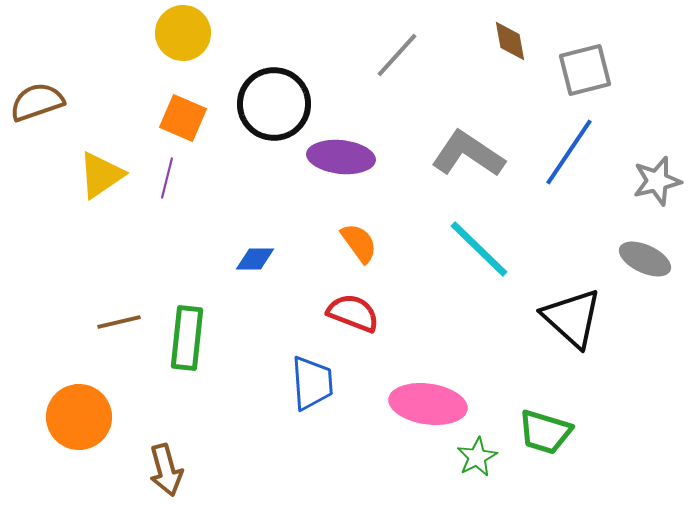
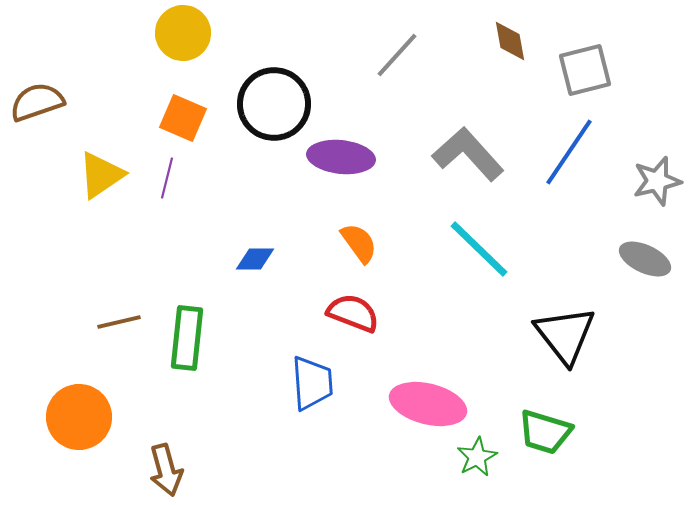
gray L-shape: rotated 14 degrees clockwise
black triangle: moved 7 px left, 17 px down; rotated 10 degrees clockwise
pink ellipse: rotated 6 degrees clockwise
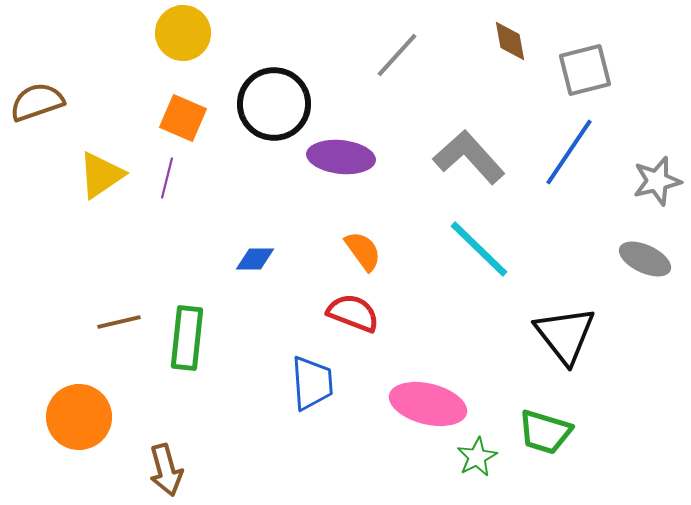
gray L-shape: moved 1 px right, 3 px down
orange semicircle: moved 4 px right, 8 px down
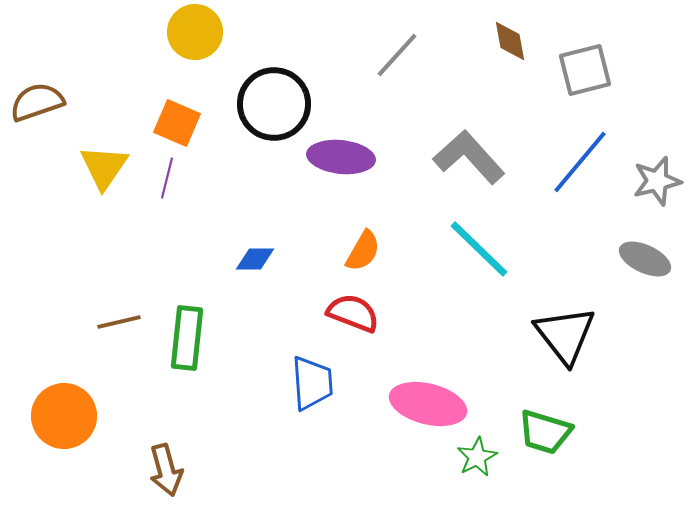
yellow circle: moved 12 px right, 1 px up
orange square: moved 6 px left, 5 px down
blue line: moved 11 px right, 10 px down; rotated 6 degrees clockwise
yellow triangle: moved 3 px right, 8 px up; rotated 22 degrees counterclockwise
orange semicircle: rotated 66 degrees clockwise
orange circle: moved 15 px left, 1 px up
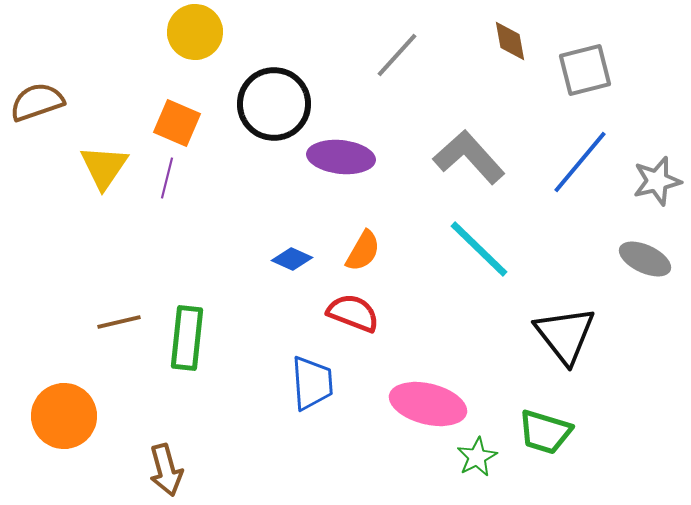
blue diamond: moved 37 px right; rotated 24 degrees clockwise
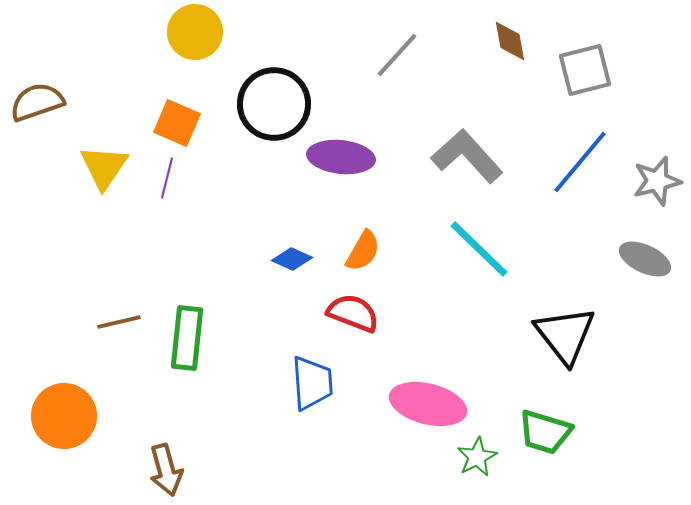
gray L-shape: moved 2 px left, 1 px up
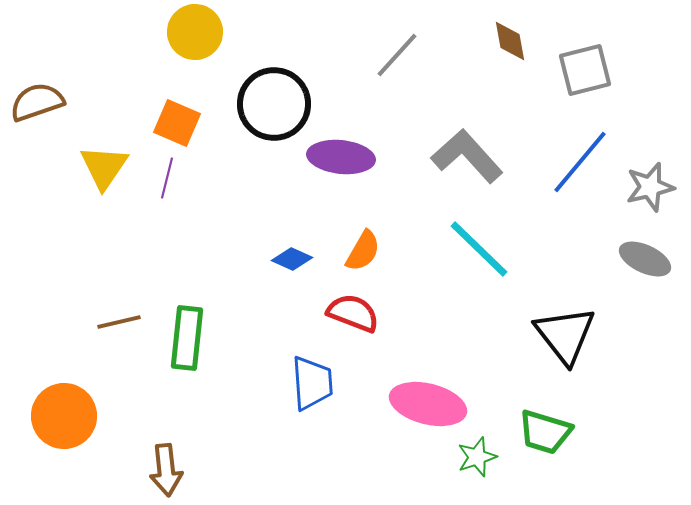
gray star: moved 7 px left, 6 px down
green star: rotated 9 degrees clockwise
brown arrow: rotated 9 degrees clockwise
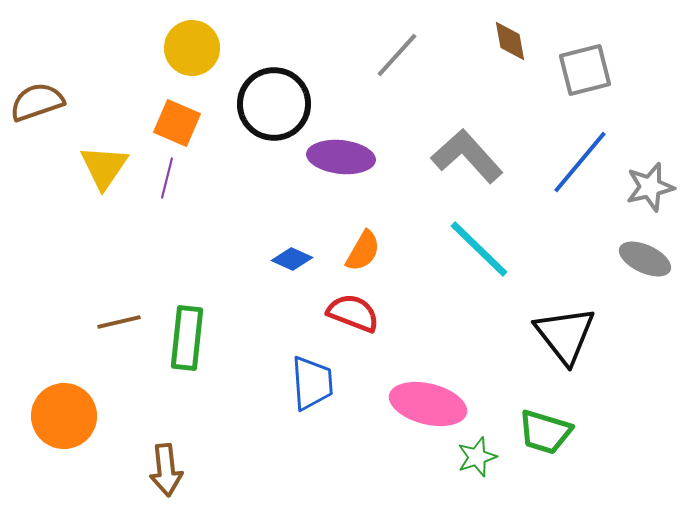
yellow circle: moved 3 px left, 16 px down
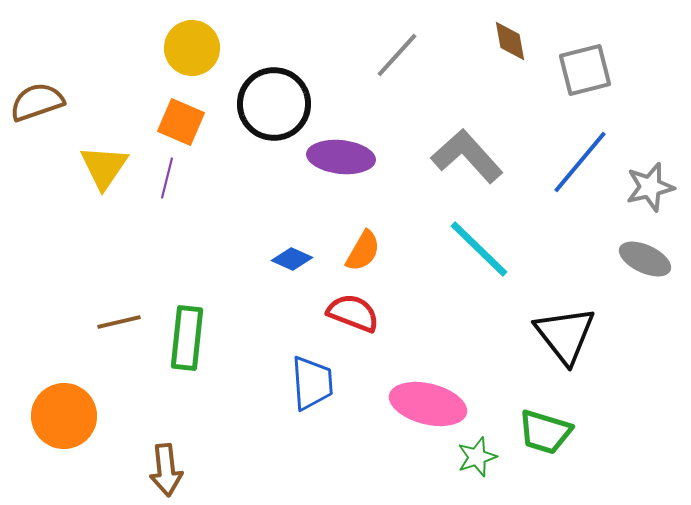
orange square: moved 4 px right, 1 px up
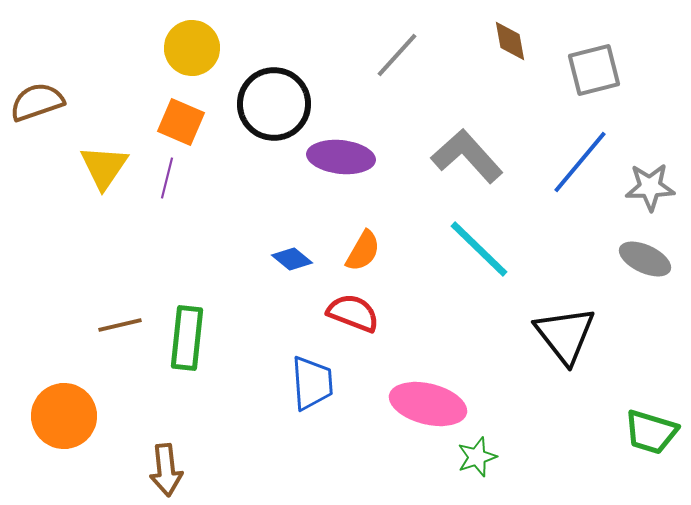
gray square: moved 9 px right
gray star: rotated 12 degrees clockwise
blue diamond: rotated 15 degrees clockwise
brown line: moved 1 px right, 3 px down
green trapezoid: moved 106 px right
